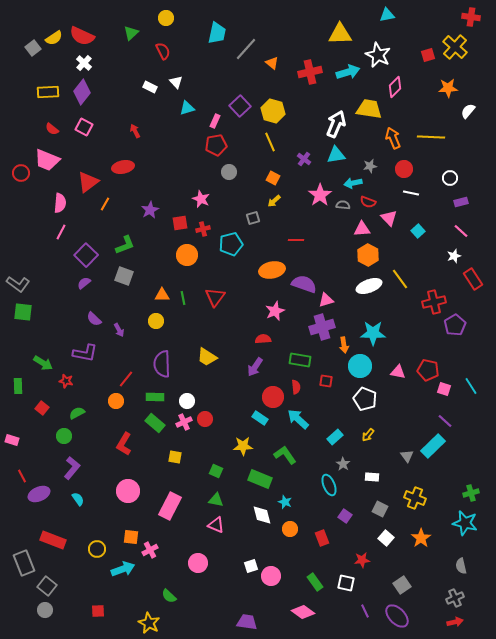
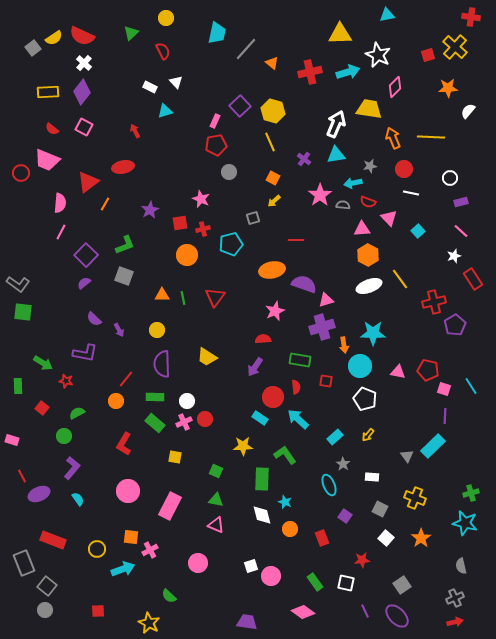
cyan triangle at (187, 108): moved 22 px left, 3 px down
yellow circle at (156, 321): moved 1 px right, 9 px down
purple line at (445, 421): moved 5 px up; rotated 49 degrees clockwise
green rectangle at (260, 479): moved 2 px right; rotated 70 degrees clockwise
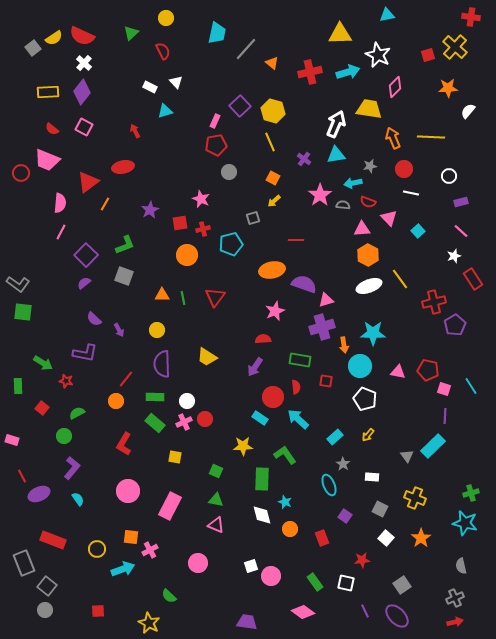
white circle at (450, 178): moved 1 px left, 2 px up
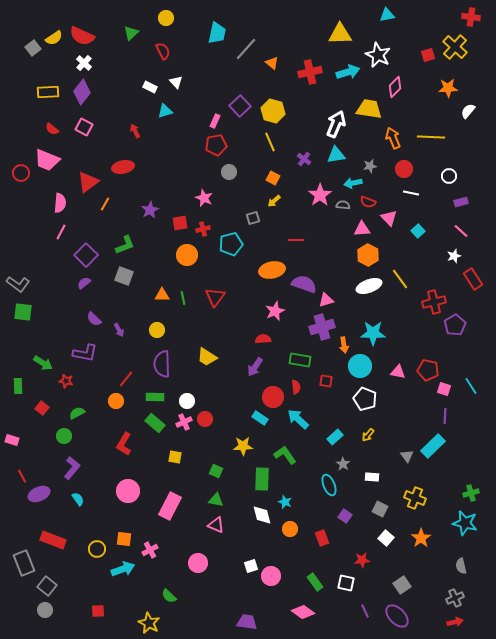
pink star at (201, 199): moved 3 px right, 1 px up
orange square at (131, 537): moved 7 px left, 2 px down
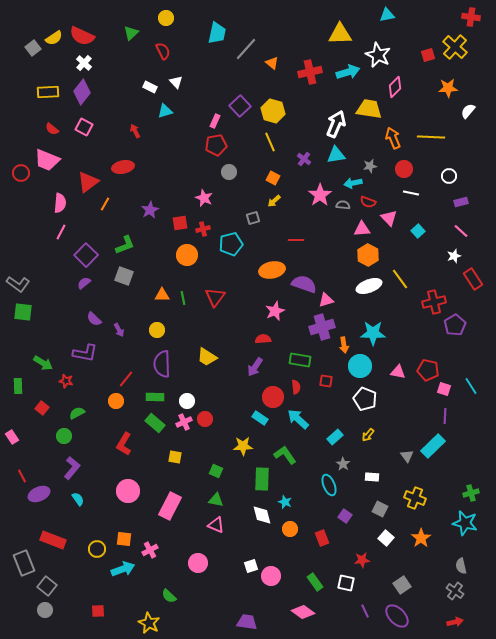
pink rectangle at (12, 440): moved 3 px up; rotated 40 degrees clockwise
gray cross at (455, 598): moved 7 px up; rotated 30 degrees counterclockwise
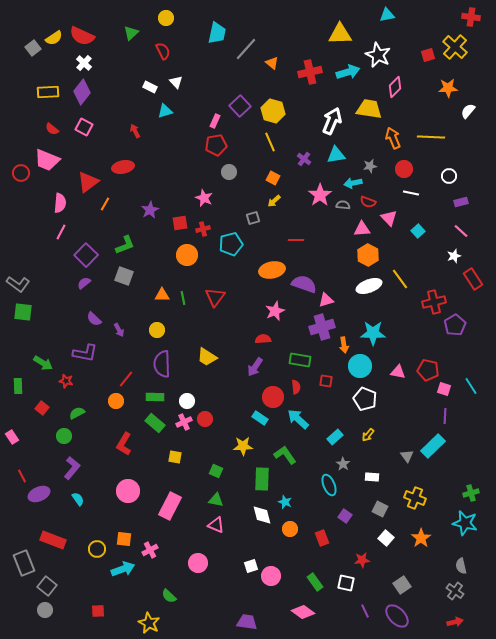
white arrow at (336, 124): moved 4 px left, 3 px up
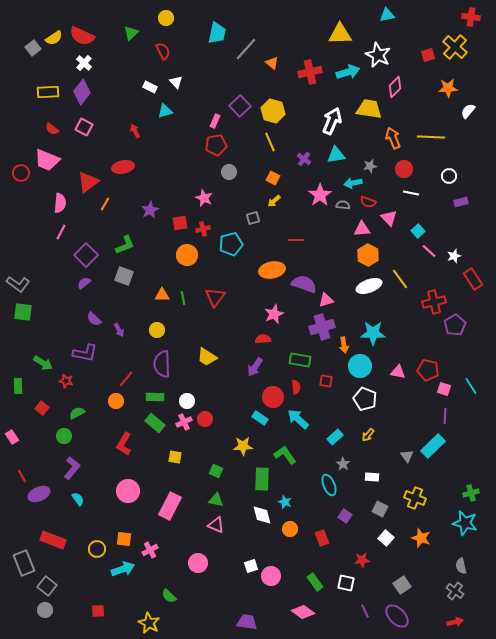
pink line at (461, 231): moved 32 px left, 20 px down
pink star at (275, 311): moved 1 px left, 3 px down
orange star at (421, 538): rotated 18 degrees counterclockwise
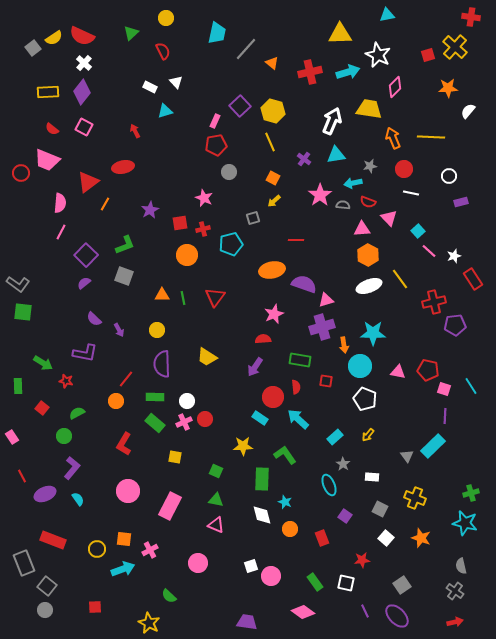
purple pentagon at (455, 325): rotated 25 degrees clockwise
purple ellipse at (39, 494): moved 6 px right
red square at (98, 611): moved 3 px left, 4 px up
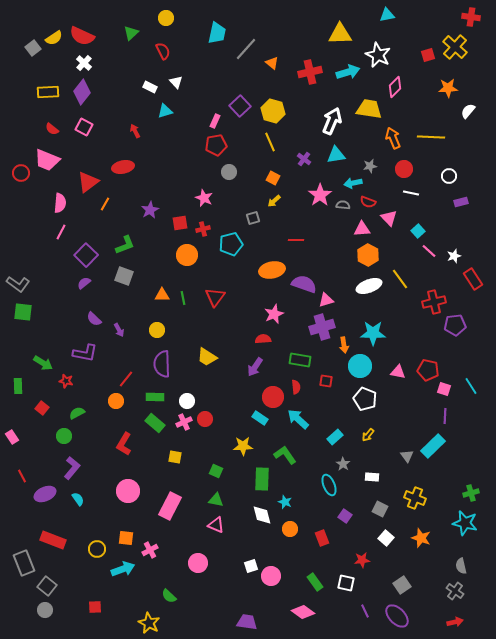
orange square at (124, 539): moved 2 px right, 1 px up
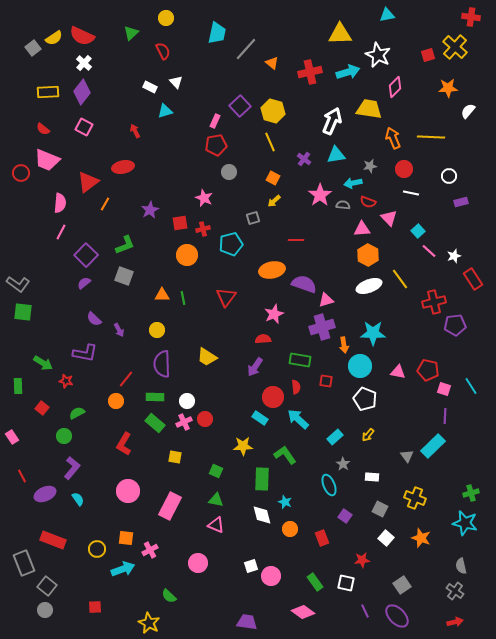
red semicircle at (52, 129): moved 9 px left
red triangle at (215, 297): moved 11 px right
